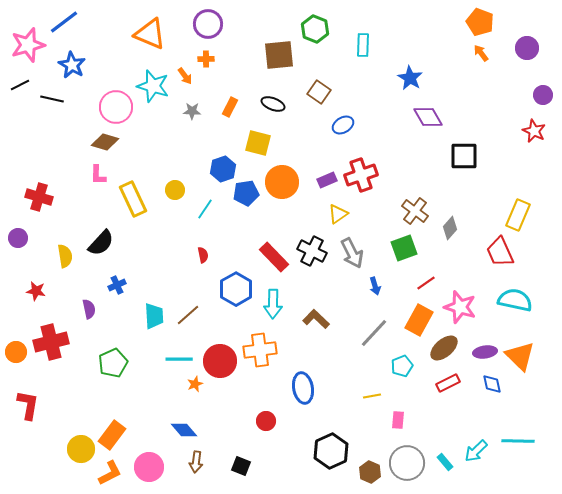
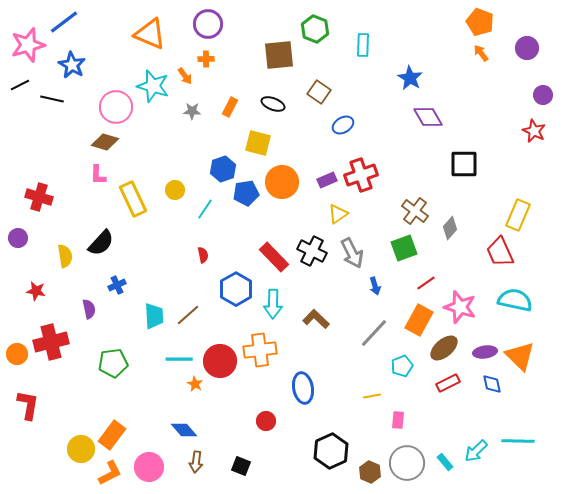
black square at (464, 156): moved 8 px down
orange circle at (16, 352): moved 1 px right, 2 px down
green pentagon at (113, 363): rotated 16 degrees clockwise
orange star at (195, 384): rotated 21 degrees counterclockwise
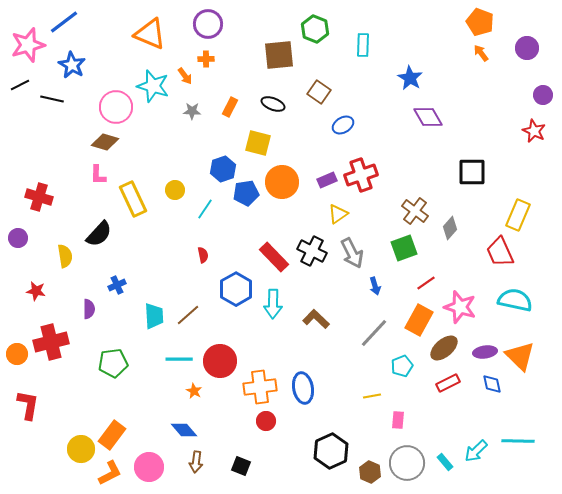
black square at (464, 164): moved 8 px right, 8 px down
black semicircle at (101, 243): moved 2 px left, 9 px up
purple semicircle at (89, 309): rotated 12 degrees clockwise
orange cross at (260, 350): moved 37 px down
orange star at (195, 384): moved 1 px left, 7 px down
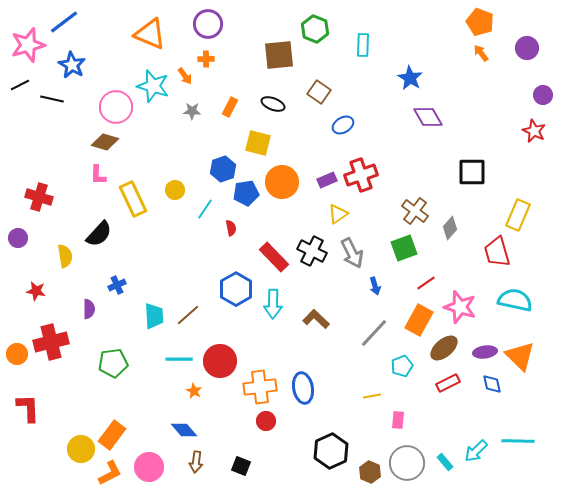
red trapezoid at (500, 252): moved 3 px left; rotated 8 degrees clockwise
red semicircle at (203, 255): moved 28 px right, 27 px up
red L-shape at (28, 405): moved 3 px down; rotated 12 degrees counterclockwise
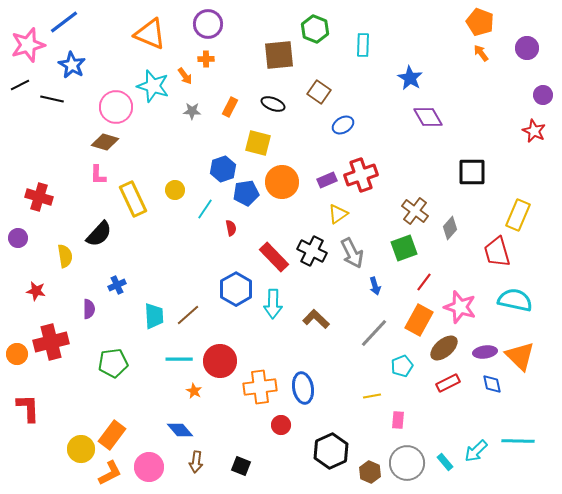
red line at (426, 283): moved 2 px left, 1 px up; rotated 18 degrees counterclockwise
red circle at (266, 421): moved 15 px right, 4 px down
blue diamond at (184, 430): moved 4 px left
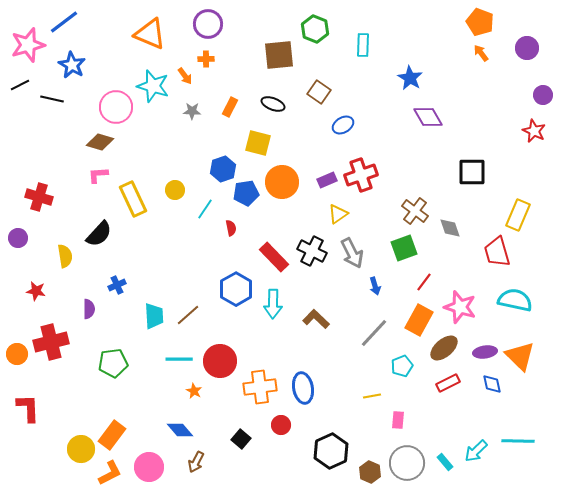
brown diamond at (105, 142): moved 5 px left
pink L-shape at (98, 175): rotated 85 degrees clockwise
gray diamond at (450, 228): rotated 60 degrees counterclockwise
brown arrow at (196, 462): rotated 20 degrees clockwise
black square at (241, 466): moved 27 px up; rotated 18 degrees clockwise
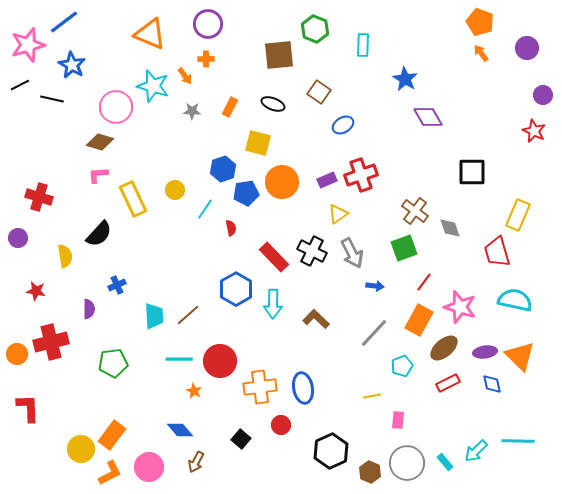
blue star at (410, 78): moved 5 px left, 1 px down
blue arrow at (375, 286): rotated 66 degrees counterclockwise
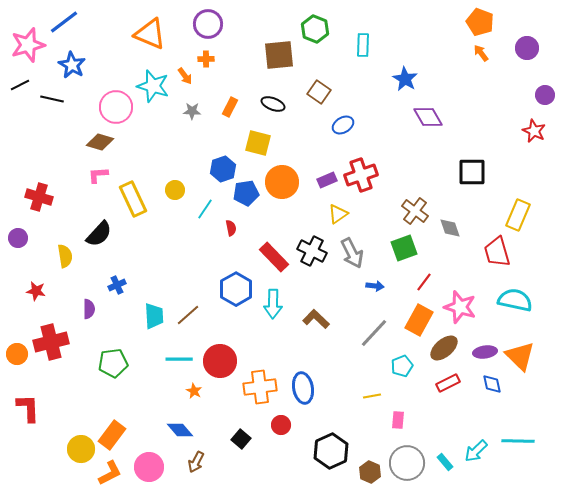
purple circle at (543, 95): moved 2 px right
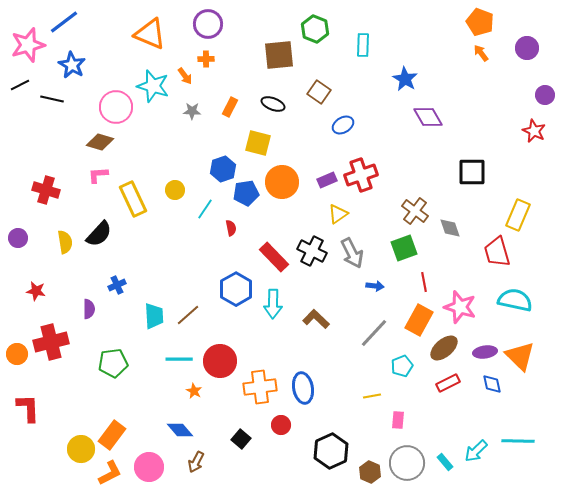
red cross at (39, 197): moved 7 px right, 7 px up
yellow semicircle at (65, 256): moved 14 px up
red line at (424, 282): rotated 48 degrees counterclockwise
